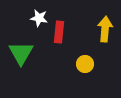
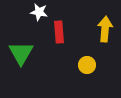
white star: moved 6 px up
red rectangle: rotated 10 degrees counterclockwise
yellow circle: moved 2 px right, 1 px down
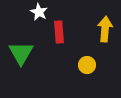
white star: rotated 18 degrees clockwise
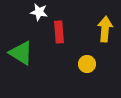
white star: rotated 18 degrees counterclockwise
green triangle: rotated 28 degrees counterclockwise
yellow circle: moved 1 px up
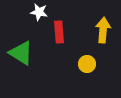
yellow arrow: moved 2 px left, 1 px down
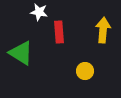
yellow circle: moved 2 px left, 7 px down
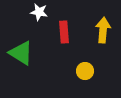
red rectangle: moved 5 px right
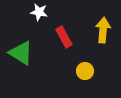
red rectangle: moved 5 px down; rotated 25 degrees counterclockwise
